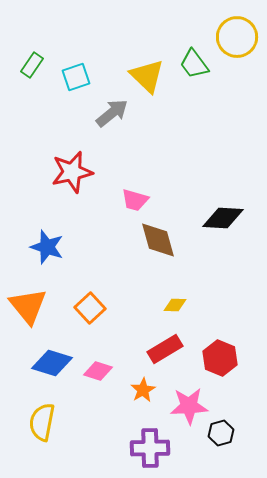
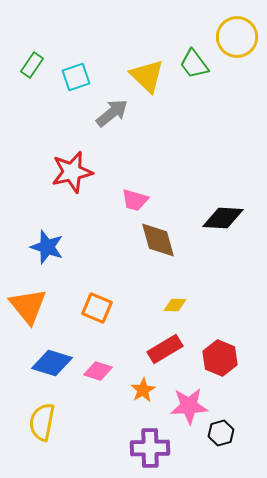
orange square: moved 7 px right; rotated 24 degrees counterclockwise
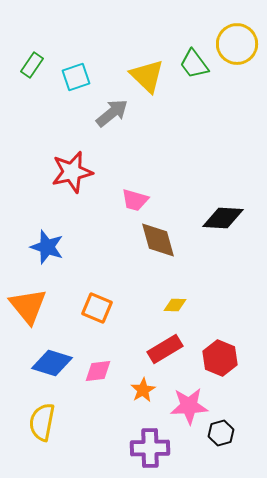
yellow circle: moved 7 px down
pink diamond: rotated 24 degrees counterclockwise
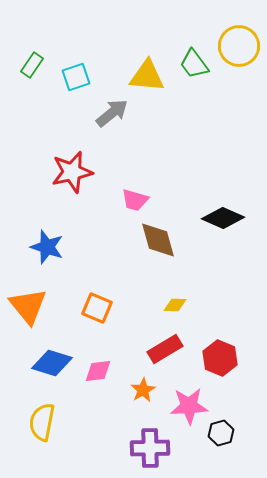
yellow circle: moved 2 px right, 2 px down
yellow triangle: rotated 39 degrees counterclockwise
black diamond: rotated 21 degrees clockwise
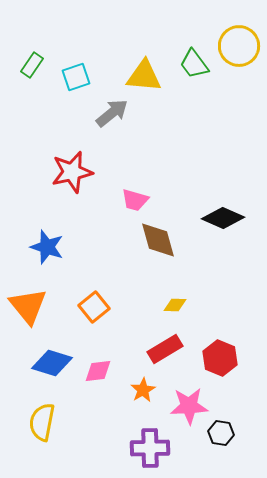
yellow triangle: moved 3 px left
orange square: moved 3 px left, 1 px up; rotated 28 degrees clockwise
black hexagon: rotated 25 degrees clockwise
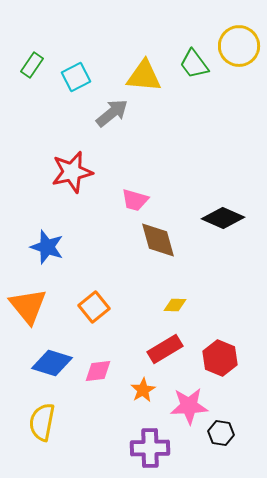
cyan square: rotated 8 degrees counterclockwise
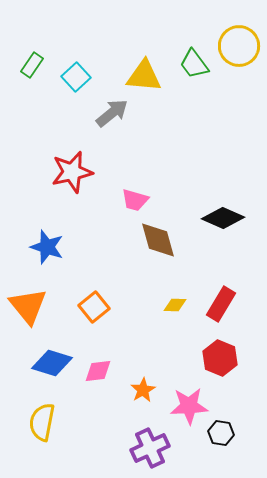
cyan square: rotated 16 degrees counterclockwise
red rectangle: moved 56 px right, 45 px up; rotated 28 degrees counterclockwise
purple cross: rotated 24 degrees counterclockwise
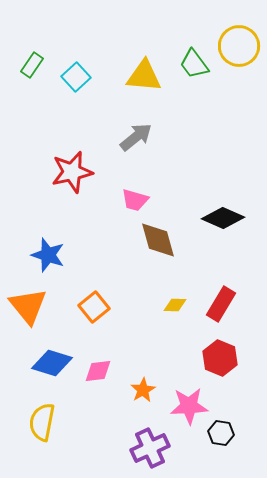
gray arrow: moved 24 px right, 24 px down
blue star: moved 1 px right, 8 px down
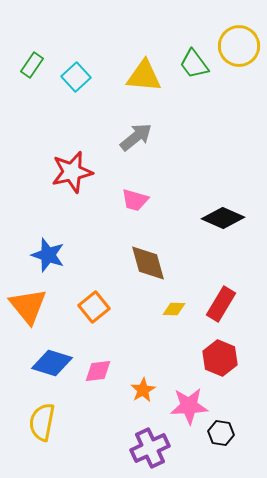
brown diamond: moved 10 px left, 23 px down
yellow diamond: moved 1 px left, 4 px down
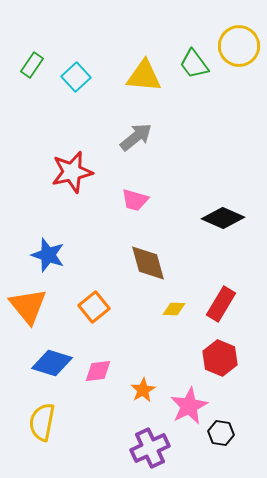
pink star: rotated 24 degrees counterclockwise
